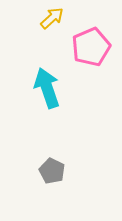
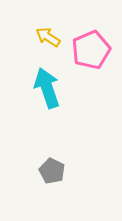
yellow arrow: moved 4 px left, 19 px down; rotated 105 degrees counterclockwise
pink pentagon: moved 3 px down
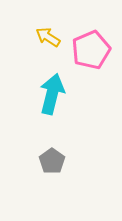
cyan arrow: moved 5 px right, 6 px down; rotated 33 degrees clockwise
gray pentagon: moved 10 px up; rotated 10 degrees clockwise
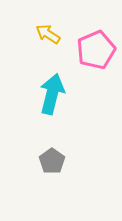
yellow arrow: moved 3 px up
pink pentagon: moved 5 px right
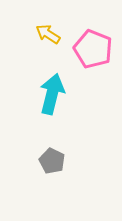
pink pentagon: moved 3 px left, 1 px up; rotated 27 degrees counterclockwise
gray pentagon: rotated 10 degrees counterclockwise
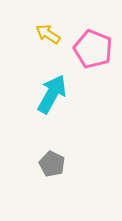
cyan arrow: rotated 15 degrees clockwise
gray pentagon: moved 3 px down
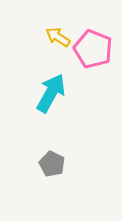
yellow arrow: moved 10 px right, 3 px down
cyan arrow: moved 1 px left, 1 px up
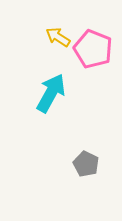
gray pentagon: moved 34 px right
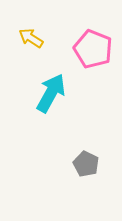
yellow arrow: moved 27 px left, 1 px down
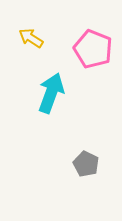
cyan arrow: rotated 9 degrees counterclockwise
